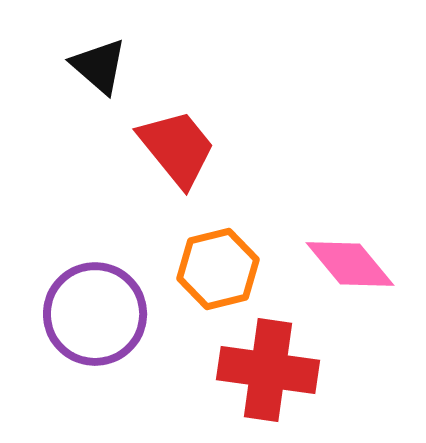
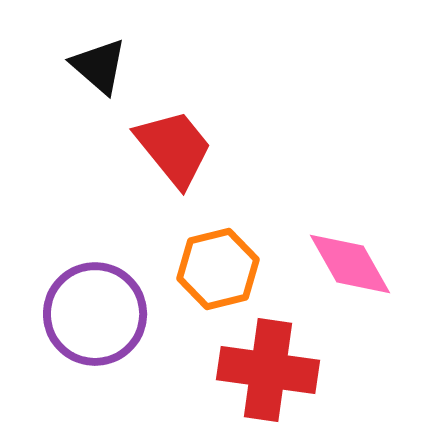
red trapezoid: moved 3 px left
pink diamond: rotated 10 degrees clockwise
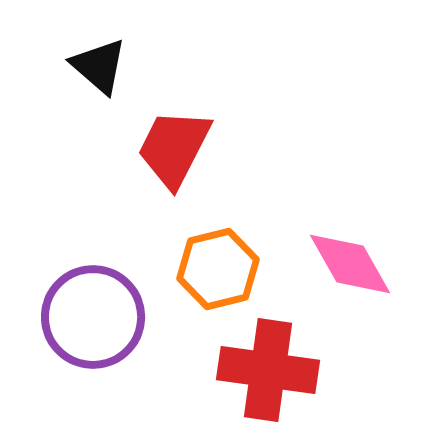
red trapezoid: rotated 114 degrees counterclockwise
purple circle: moved 2 px left, 3 px down
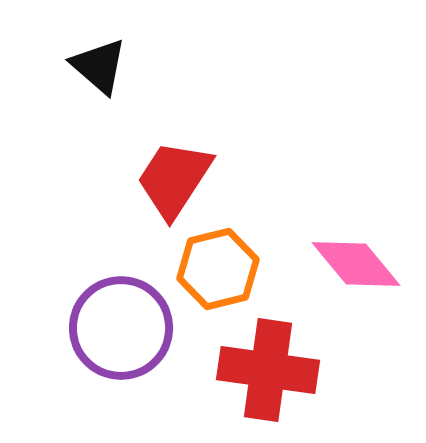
red trapezoid: moved 31 px down; rotated 6 degrees clockwise
pink diamond: moved 6 px right; rotated 10 degrees counterclockwise
purple circle: moved 28 px right, 11 px down
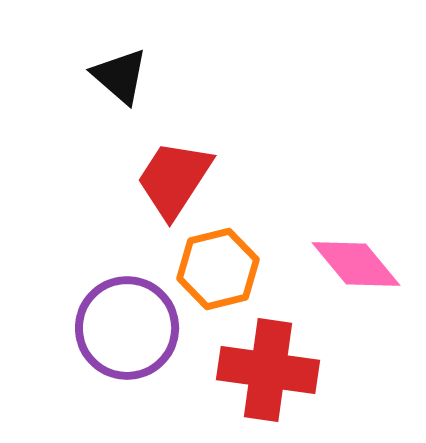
black triangle: moved 21 px right, 10 px down
purple circle: moved 6 px right
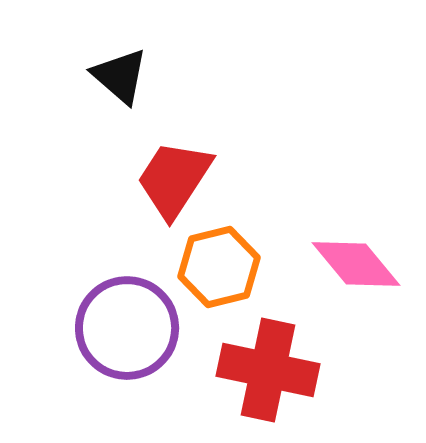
orange hexagon: moved 1 px right, 2 px up
red cross: rotated 4 degrees clockwise
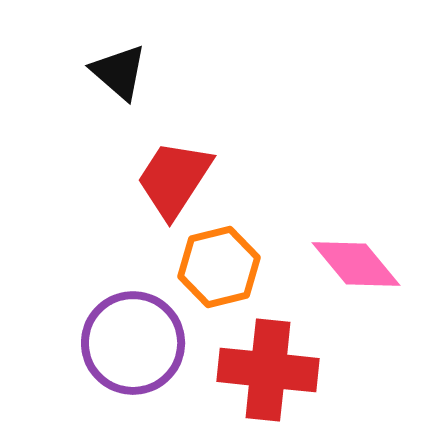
black triangle: moved 1 px left, 4 px up
purple circle: moved 6 px right, 15 px down
red cross: rotated 6 degrees counterclockwise
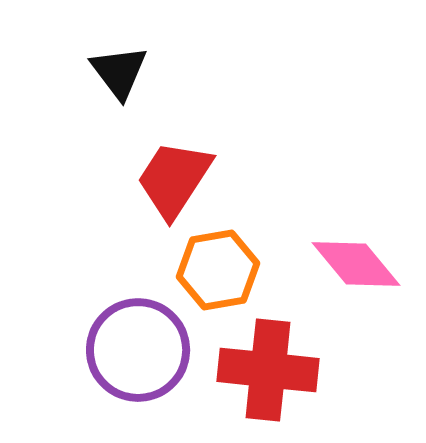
black triangle: rotated 12 degrees clockwise
orange hexagon: moved 1 px left, 3 px down; rotated 4 degrees clockwise
purple circle: moved 5 px right, 7 px down
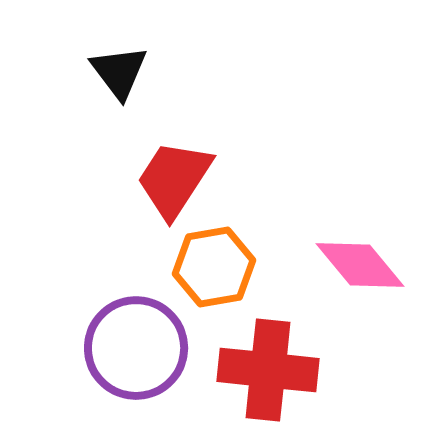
pink diamond: moved 4 px right, 1 px down
orange hexagon: moved 4 px left, 3 px up
purple circle: moved 2 px left, 2 px up
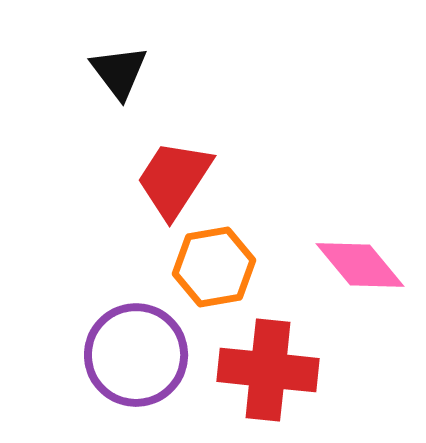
purple circle: moved 7 px down
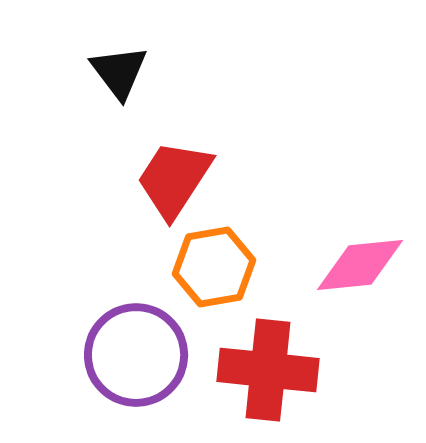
pink diamond: rotated 56 degrees counterclockwise
